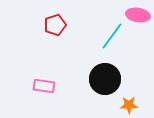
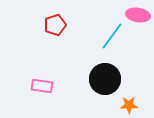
pink rectangle: moved 2 px left
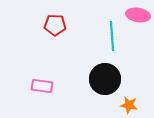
red pentagon: rotated 20 degrees clockwise
cyan line: rotated 40 degrees counterclockwise
orange star: rotated 12 degrees clockwise
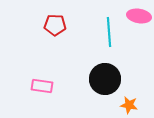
pink ellipse: moved 1 px right, 1 px down
cyan line: moved 3 px left, 4 px up
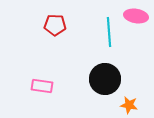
pink ellipse: moved 3 px left
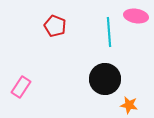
red pentagon: moved 1 px down; rotated 20 degrees clockwise
pink rectangle: moved 21 px left, 1 px down; rotated 65 degrees counterclockwise
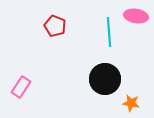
orange star: moved 2 px right, 2 px up
